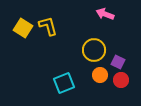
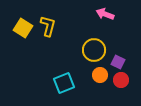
yellow L-shape: rotated 30 degrees clockwise
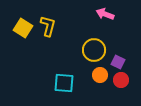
cyan square: rotated 25 degrees clockwise
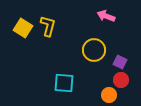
pink arrow: moved 1 px right, 2 px down
purple square: moved 2 px right
orange circle: moved 9 px right, 20 px down
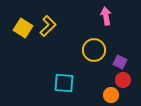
pink arrow: rotated 60 degrees clockwise
yellow L-shape: rotated 30 degrees clockwise
red circle: moved 2 px right
orange circle: moved 2 px right
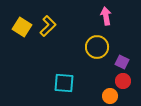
yellow square: moved 1 px left, 1 px up
yellow circle: moved 3 px right, 3 px up
purple square: moved 2 px right
red circle: moved 1 px down
orange circle: moved 1 px left, 1 px down
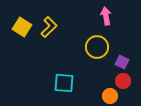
yellow L-shape: moved 1 px right, 1 px down
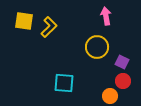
yellow square: moved 2 px right, 6 px up; rotated 24 degrees counterclockwise
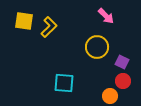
pink arrow: rotated 144 degrees clockwise
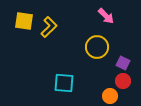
purple square: moved 1 px right, 1 px down
